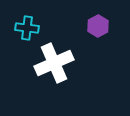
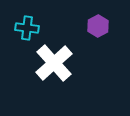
white cross: rotated 18 degrees counterclockwise
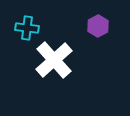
white cross: moved 3 px up
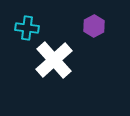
purple hexagon: moved 4 px left
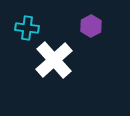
purple hexagon: moved 3 px left
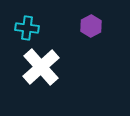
white cross: moved 13 px left, 7 px down
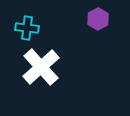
purple hexagon: moved 7 px right, 7 px up
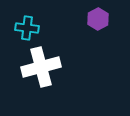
white cross: rotated 27 degrees clockwise
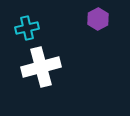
cyan cross: rotated 20 degrees counterclockwise
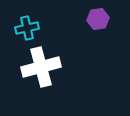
purple hexagon: rotated 20 degrees clockwise
